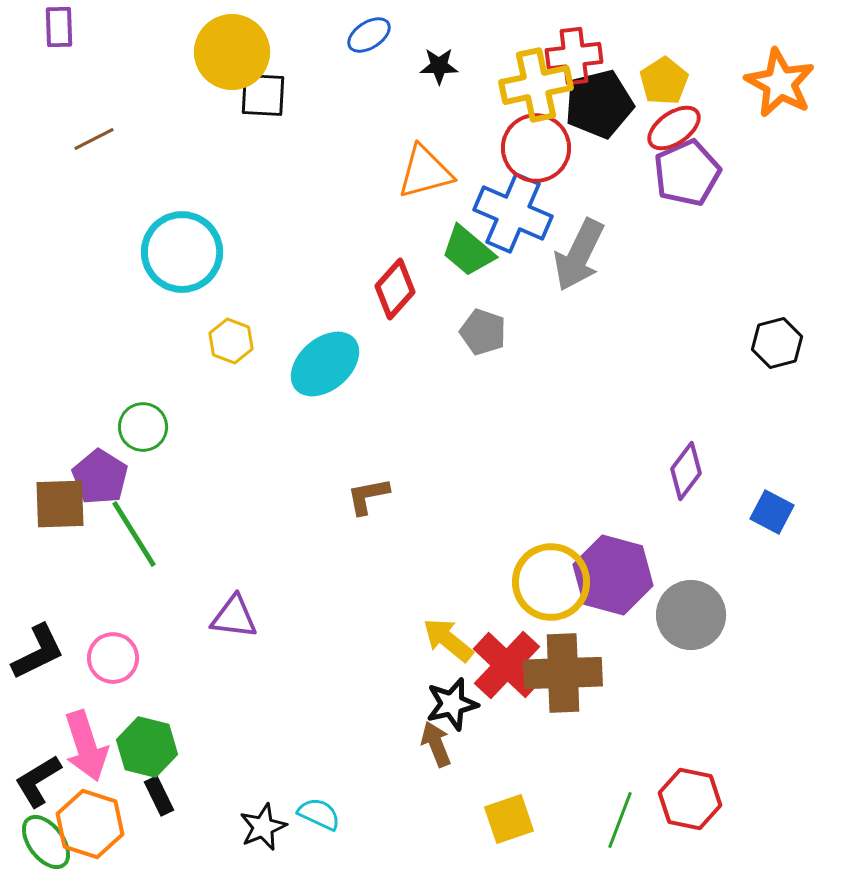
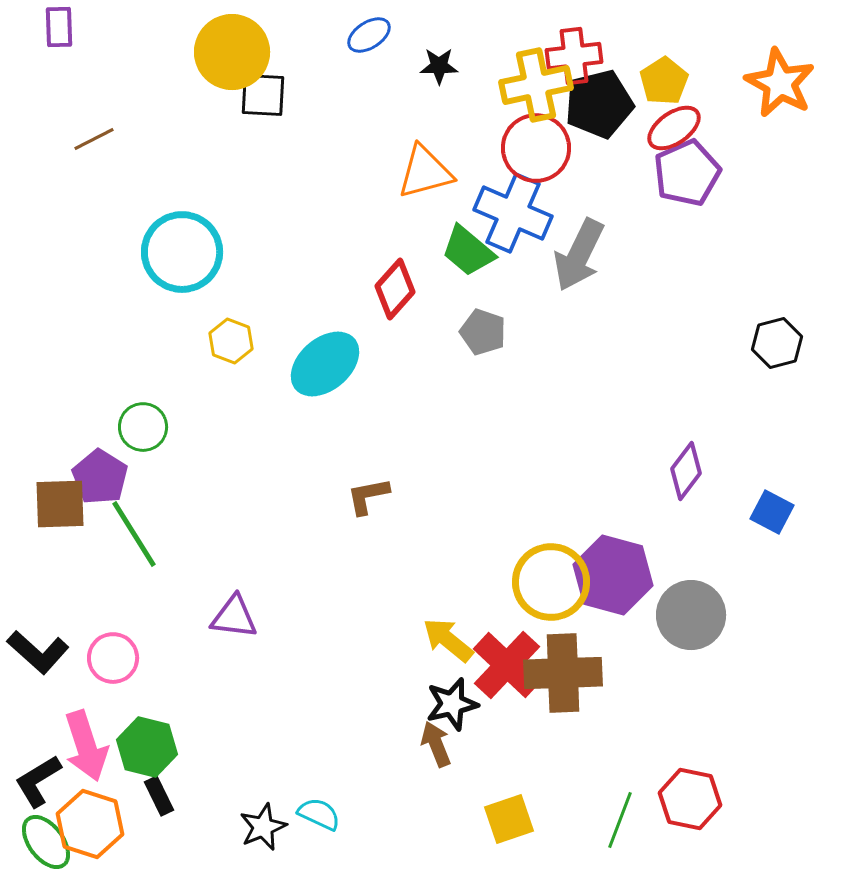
black L-shape at (38, 652): rotated 68 degrees clockwise
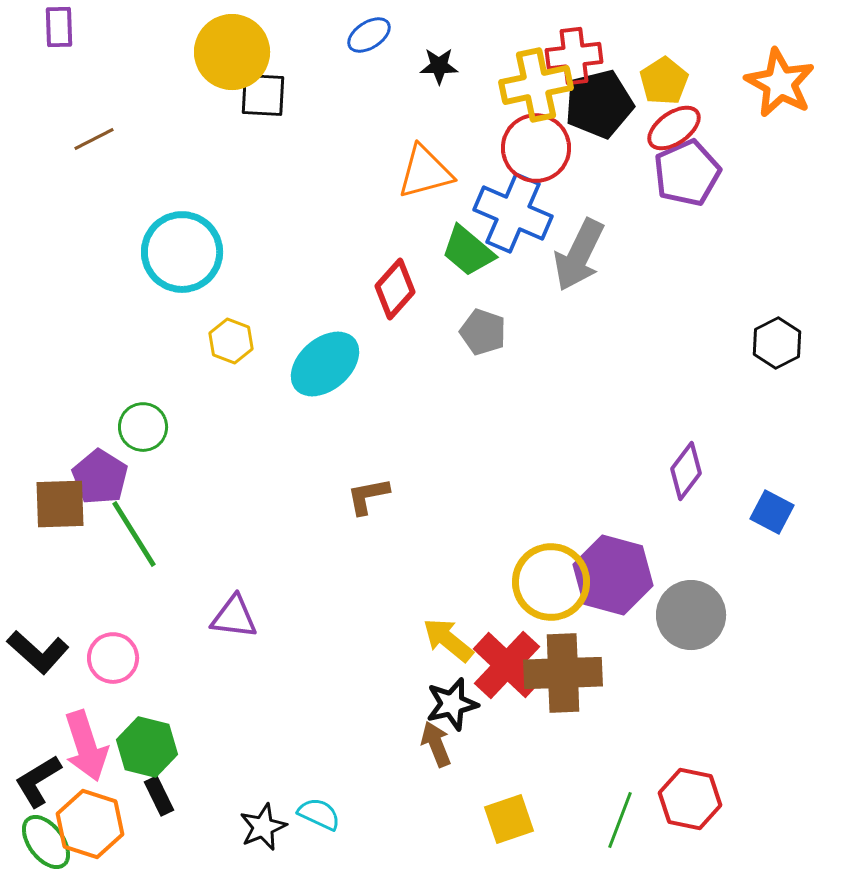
black hexagon at (777, 343): rotated 12 degrees counterclockwise
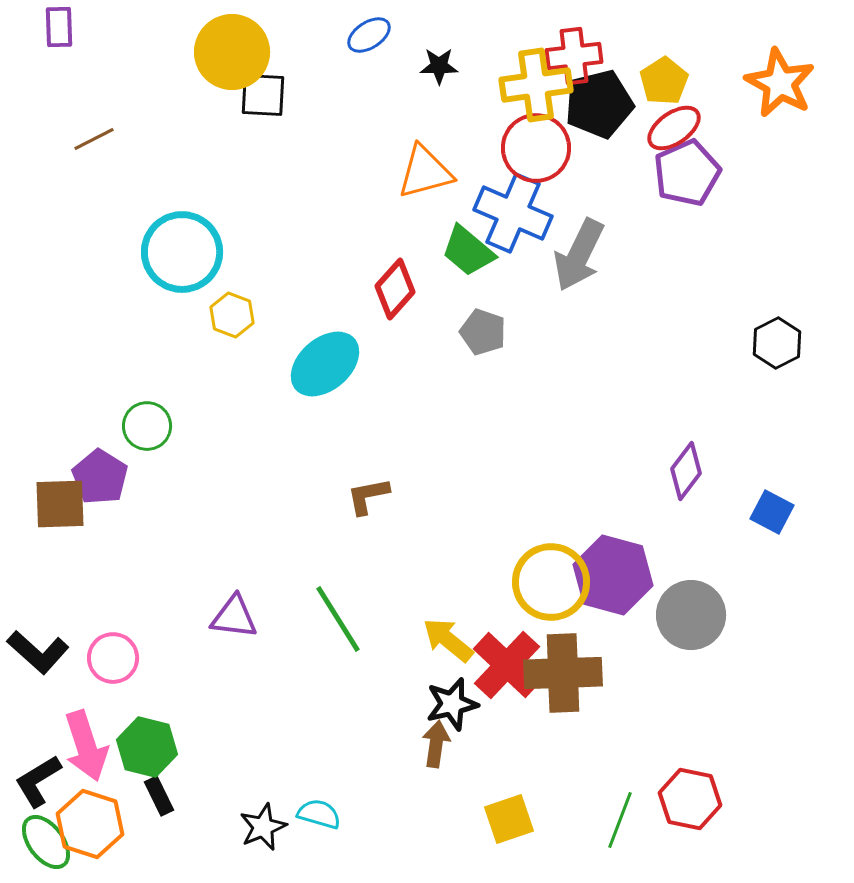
yellow cross at (536, 85): rotated 4 degrees clockwise
yellow hexagon at (231, 341): moved 1 px right, 26 px up
green circle at (143, 427): moved 4 px right, 1 px up
green line at (134, 534): moved 204 px right, 85 px down
brown arrow at (436, 744): rotated 30 degrees clockwise
cyan semicircle at (319, 814): rotated 9 degrees counterclockwise
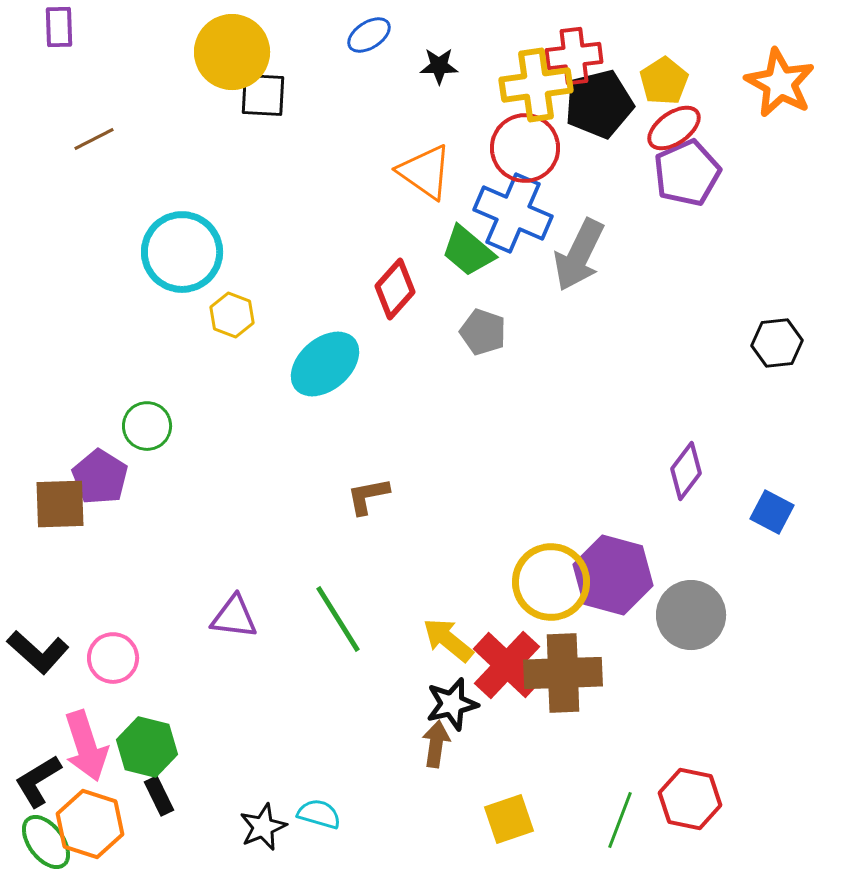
red circle at (536, 148): moved 11 px left
orange triangle at (425, 172): rotated 50 degrees clockwise
black hexagon at (777, 343): rotated 21 degrees clockwise
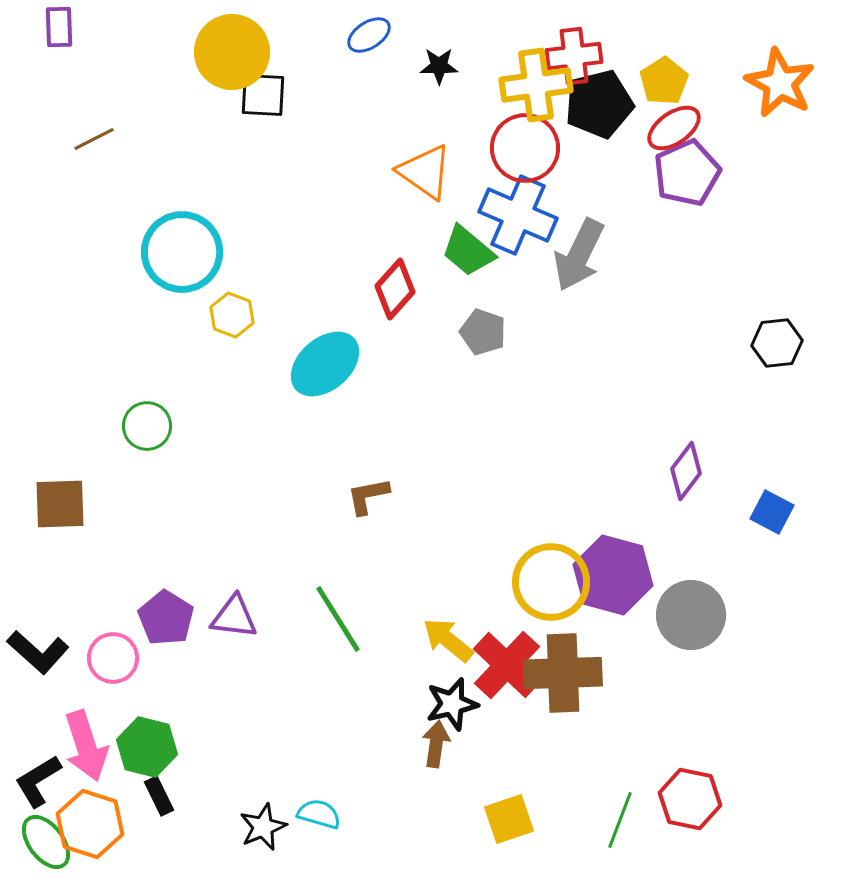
blue cross at (513, 213): moved 5 px right, 2 px down
purple pentagon at (100, 477): moved 66 px right, 141 px down
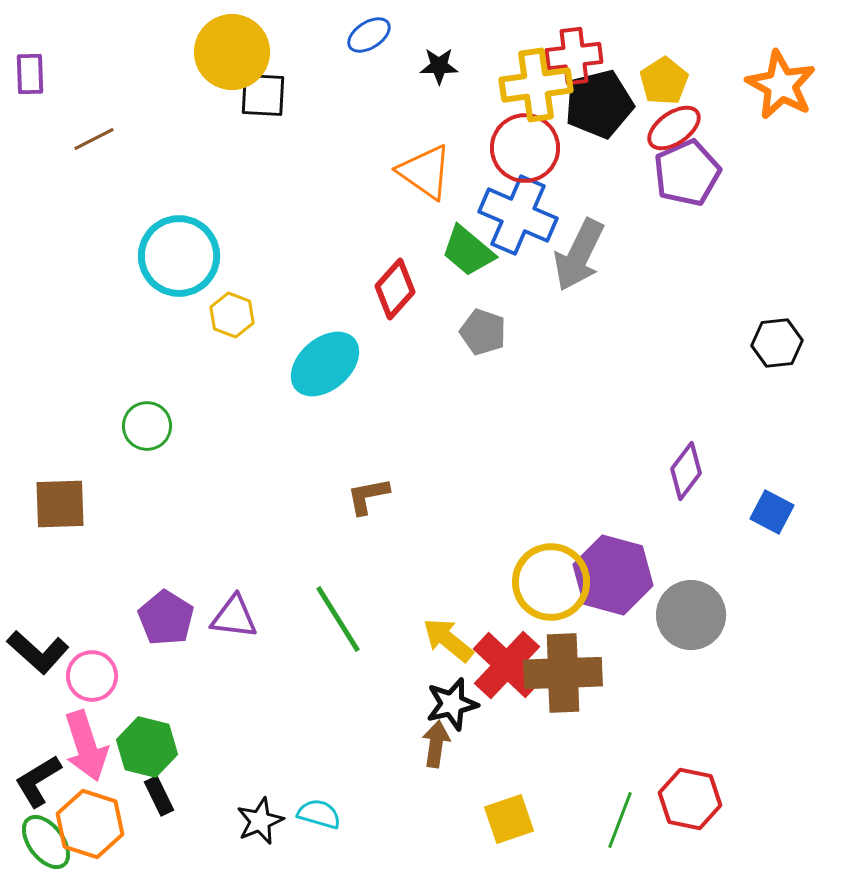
purple rectangle at (59, 27): moved 29 px left, 47 px down
orange star at (780, 83): moved 1 px right, 2 px down
cyan circle at (182, 252): moved 3 px left, 4 px down
pink circle at (113, 658): moved 21 px left, 18 px down
black star at (263, 827): moved 3 px left, 6 px up
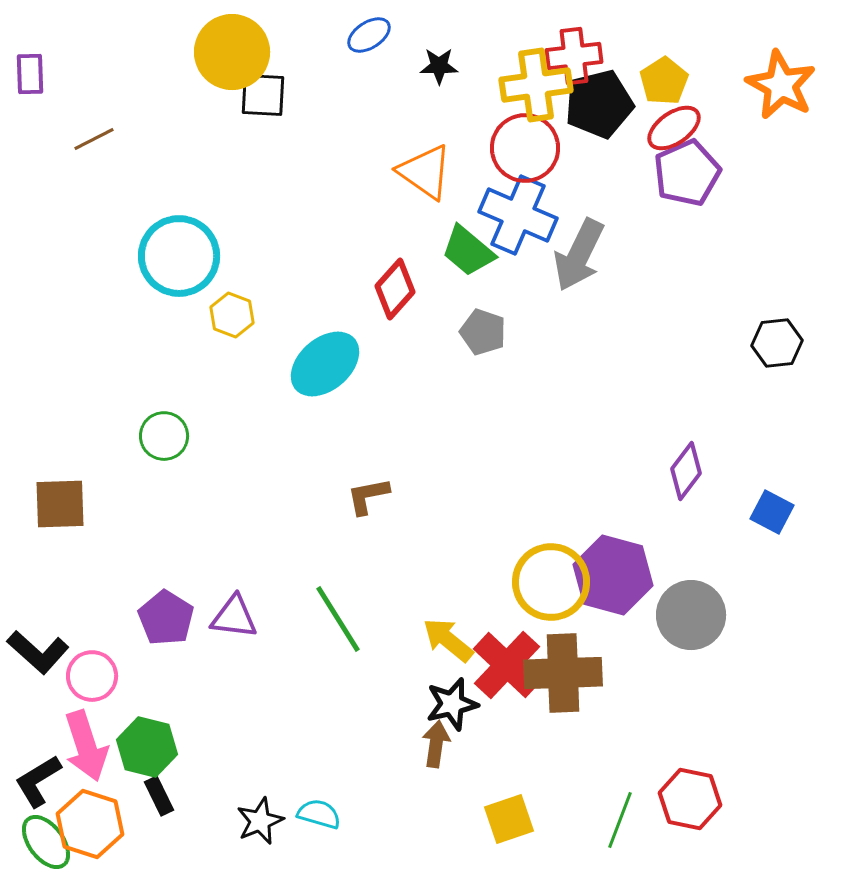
green circle at (147, 426): moved 17 px right, 10 px down
